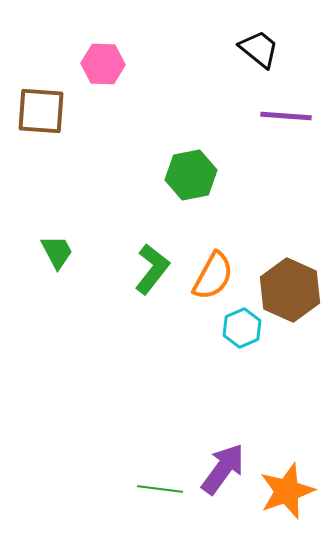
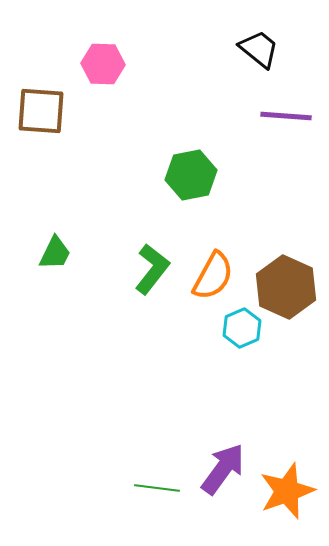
green trapezoid: moved 2 px left, 1 px down; rotated 54 degrees clockwise
brown hexagon: moved 4 px left, 3 px up
green line: moved 3 px left, 1 px up
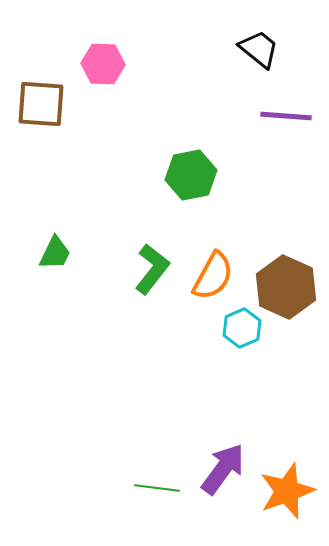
brown square: moved 7 px up
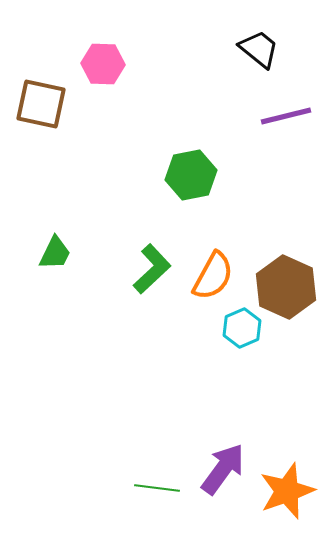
brown square: rotated 8 degrees clockwise
purple line: rotated 18 degrees counterclockwise
green L-shape: rotated 9 degrees clockwise
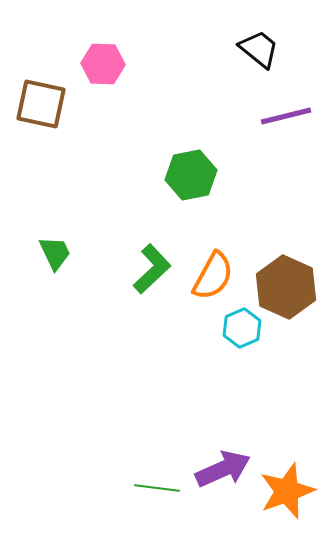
green trapezoid: rotated 51 degrees counterclockwise
purple arrow: rotated 30 degrees clockwise
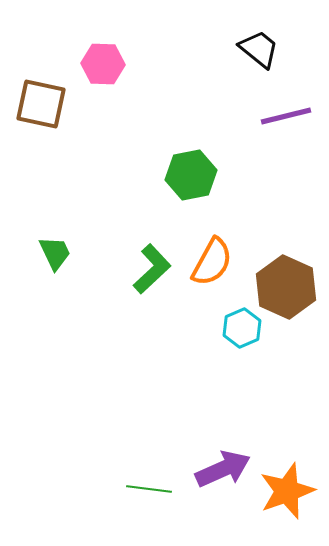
orange semicircle: moved 1 px left, 14 px up
green line: moved 8 px left, 1 px down
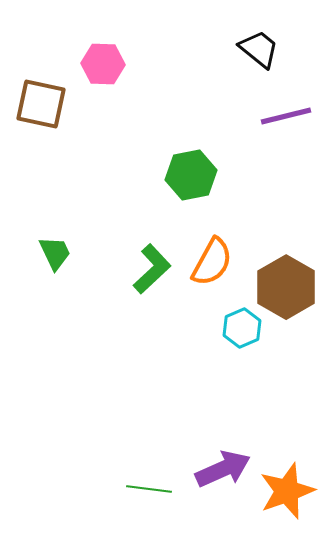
brown hexagon: rotated 6 degrees clockwise
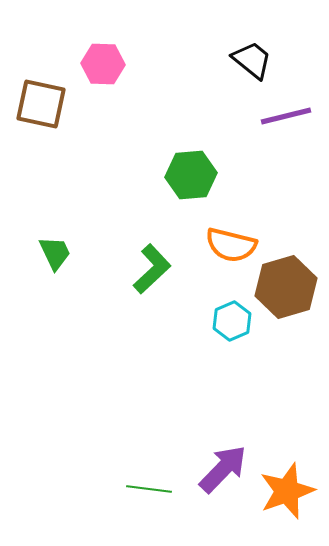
black trapezoid: moved 7 px left, 11 px down
green hexagon: rotated 6 degrees clockwise
orange semicircle: moved 19 px right, 17 px up; rotated 75 degrees clockwise
brown hexagon: rotated 14 degrees clockwise
cyan hexagon: moved 10 px left, 7 px up
purple arrow: rotated 22 degrees counterclockwise
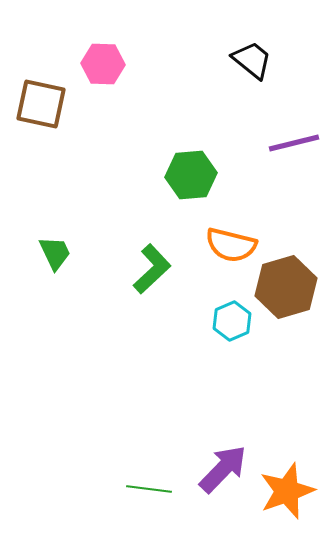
purple line: moved 8 px right, 27 px down
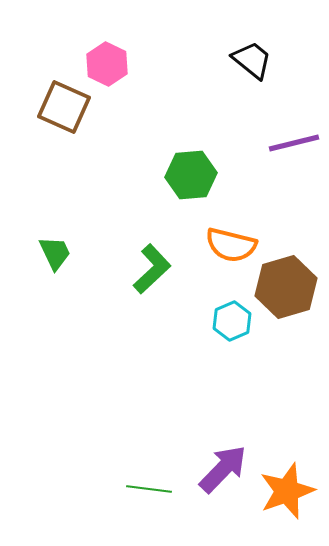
pink hexagon: moved 4 px right; rotated 24 degrees clockwise
brown square: moved 23 px right, 3 px down; rotated 12 degrees clockwise
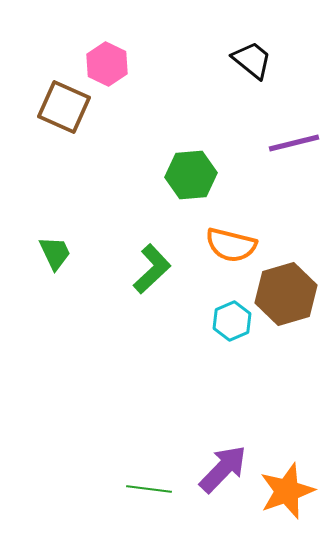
brown hexagon: moved 7 px down
